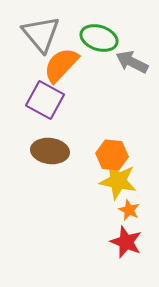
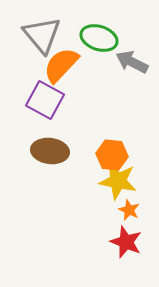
gray triangle: moved 1 px right, 1 px down
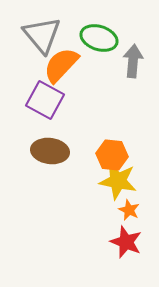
gray arrow: moved 1 px right, 1 px up; rotated 68 degrees clockwise
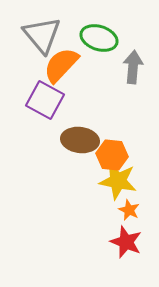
gray arrow: moved 6 px down
brown ellipse: moved 30 px right, 11 px up
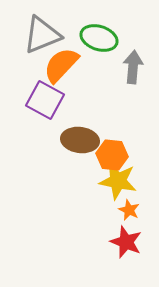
gray triangle: rotated 48 degrees clockwise
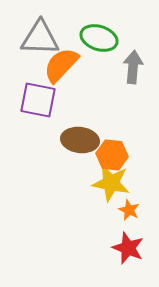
gray triangle: moved 2 px left, 3 px down; rotated 24 degrees clockwise
purple square: moved 7 px left; rotated 18 degrees counterclockwise
yellow star: moved 7 px left, 2 px down
red star: moved 2 px right, 6 px down
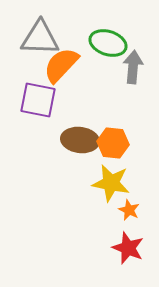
green ellipse: moved 9 px right, 5 px down
orange hexagon: moved 1 px right, 12 px up
